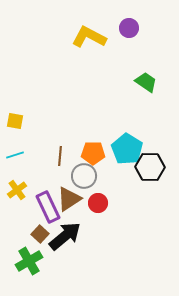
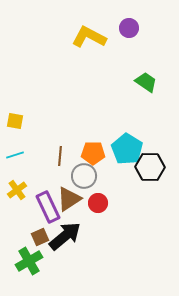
brown square: moved 3 px down; rotated 24 degrees clockwise
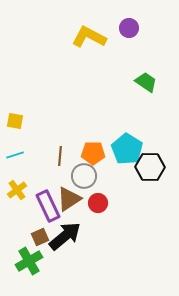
purple rectangle: moved 1 px up
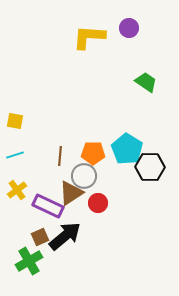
yellow L-shape: rotated 24 degrees counterclockwise
brown triangle: moved 2 px right, 6 px up
purple rectangle: rotated 40 degrees counterclockwise
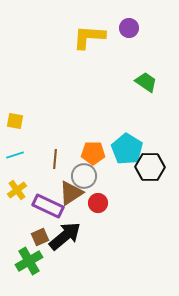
brown line: moved 5 px left, 3 px down
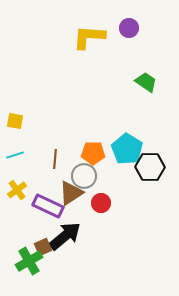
red circle: moved 3 px right
brown square: moved 3 px right, 10 px down
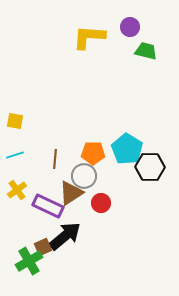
purple circle: moved 1 px right, 1 px up
green trapezoid: moved 31 px up; rotated 20 degrees counterclockwise
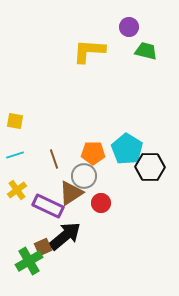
purple circle: moved 1 px left
yellow L-shape: moved 14 px down
brown line: moved 1 px left; rotated 24 degrees counterclockwise
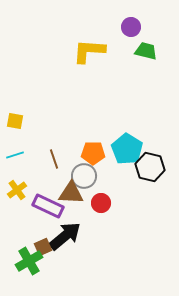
purple circle: moved 2 px right
black hexagon: rotated 12 degrees clockwise
brown triangle: rotated 36 degrees clockwise
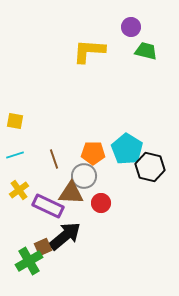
yellow cross: moved 2 px right
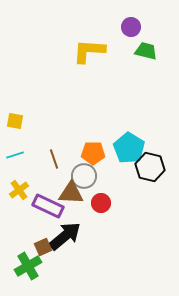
cyan pentagon: moved 2 px right, 1 px up
green cross: moved 1 px left, 5 px down
